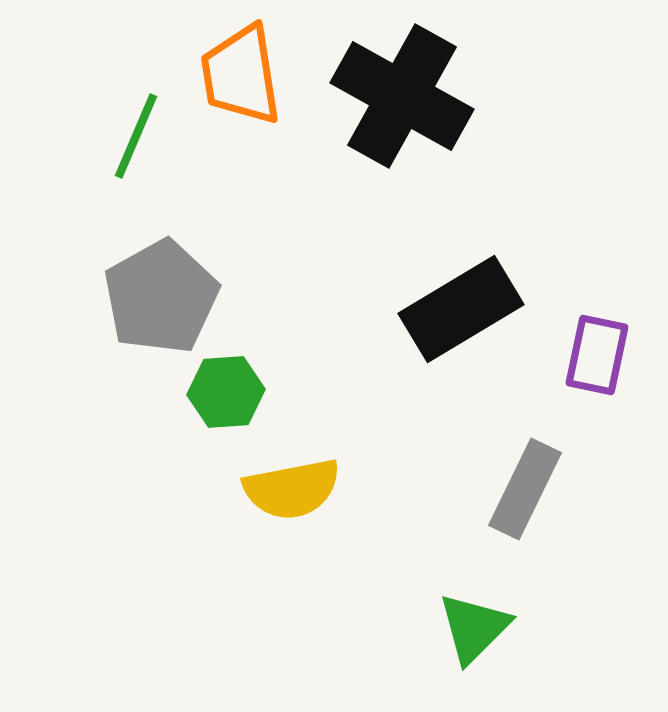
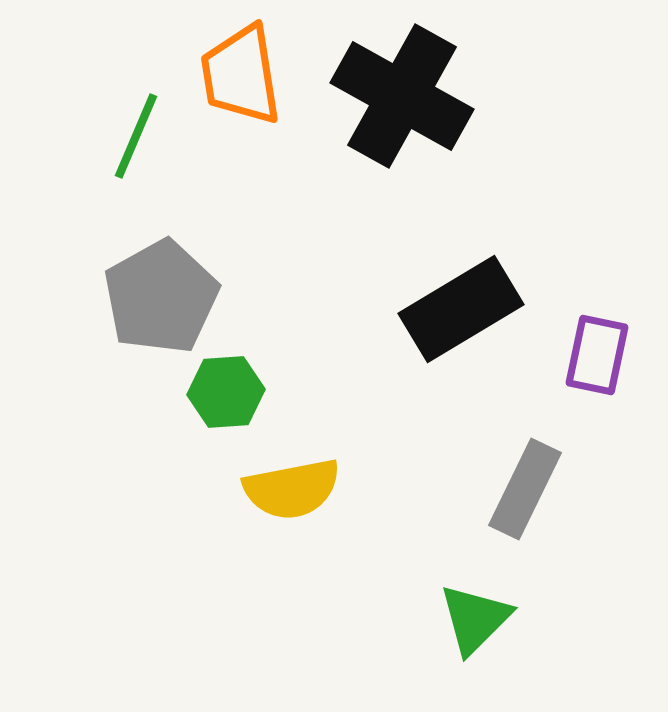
green triangle: moved 1 px right, 9 px up
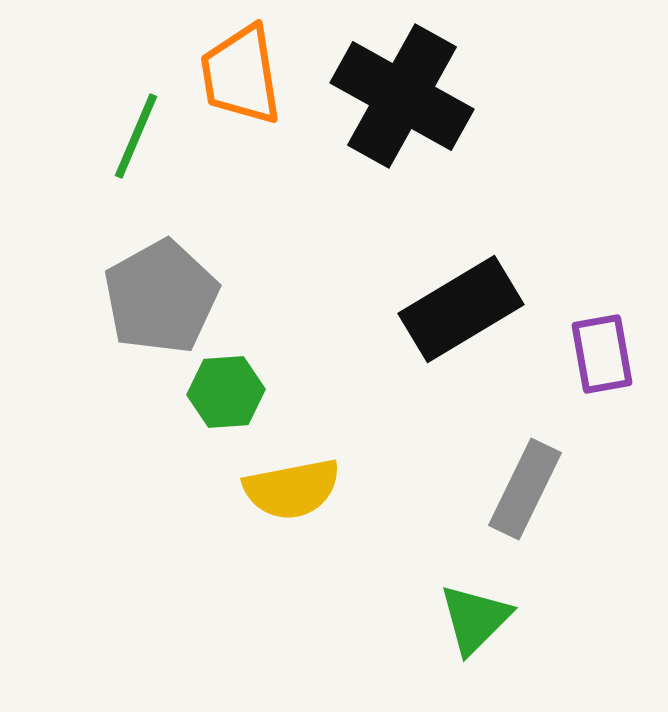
purple rectangle: moved 5 px right, 1 px up; rotated 22 degrees counterclockwise
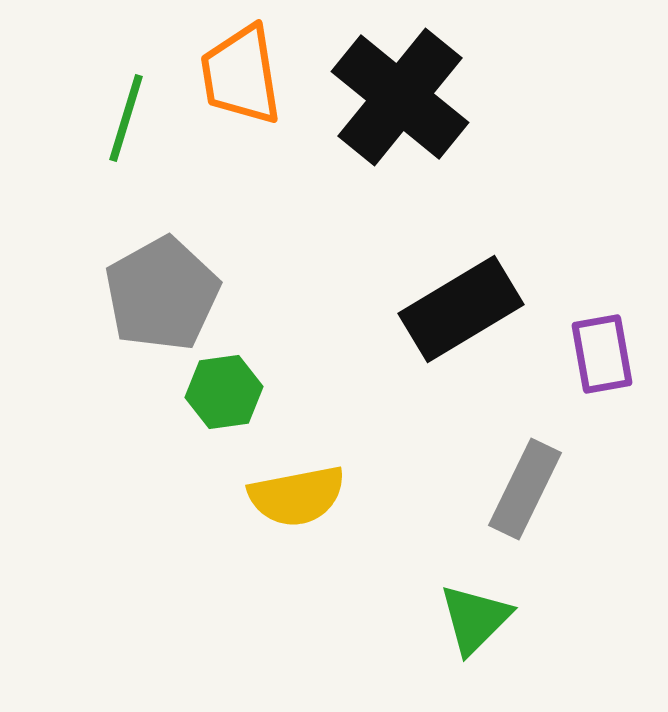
black cross: moved 2 px left, 1 px down; rotated 10 degrees clockwise
green line: moved 10 px left, 18 px up; rotated 6 degrees counterclockwise
gray pentagon: moved 1 px right, 3 px up
green hexagon: moved 2 px left; rotated 4 degrees counterclockwise
yellow semicircle: moved 5 px right, 7 px down
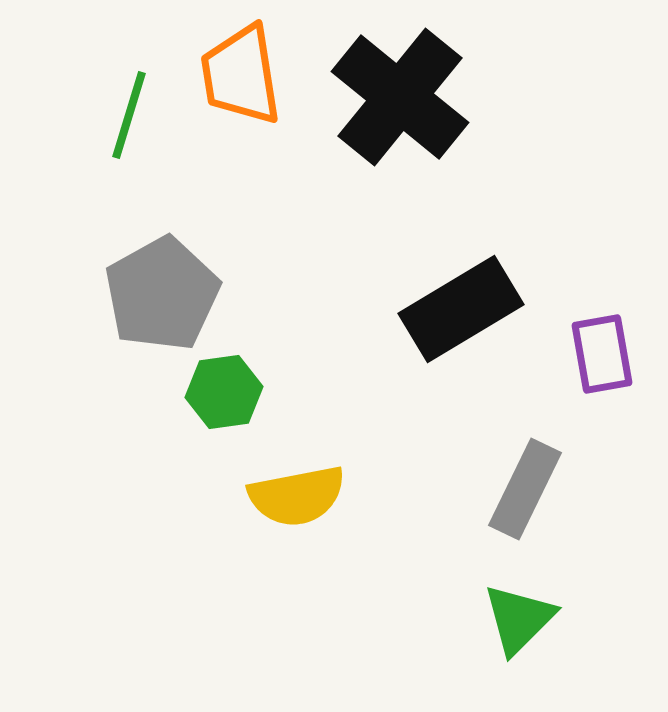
green line: moved 3 px right, 3 px up
green triangle: moved 44 px right
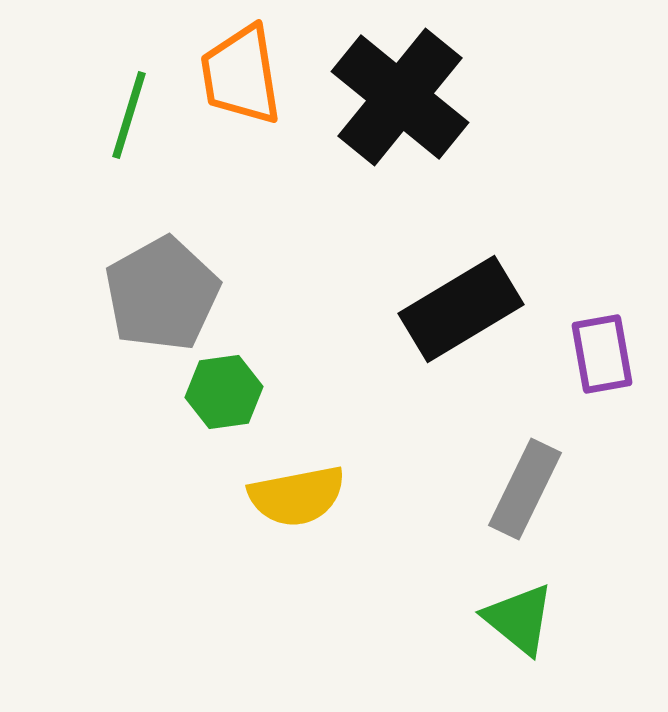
green triangle: rotated 36 degrees counterclockwise
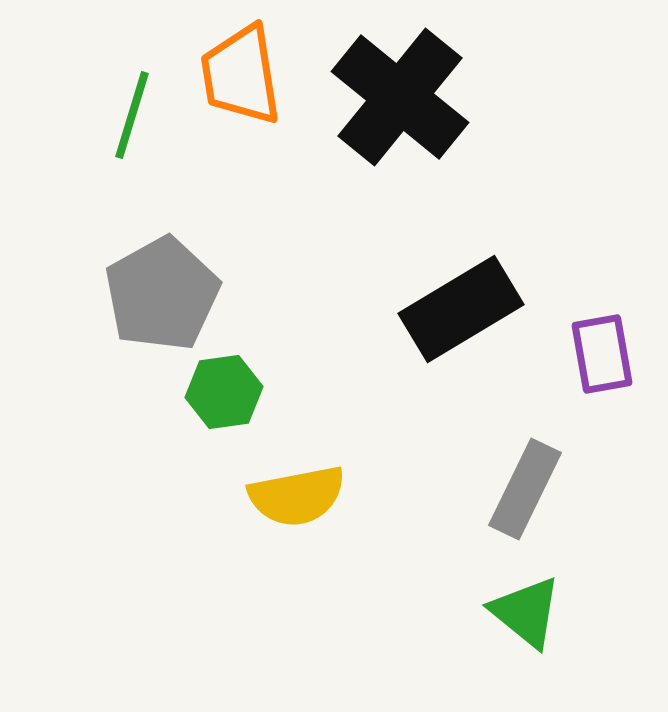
green line: moved 3 px right
green triangle: moved 7 px right, 7 px up
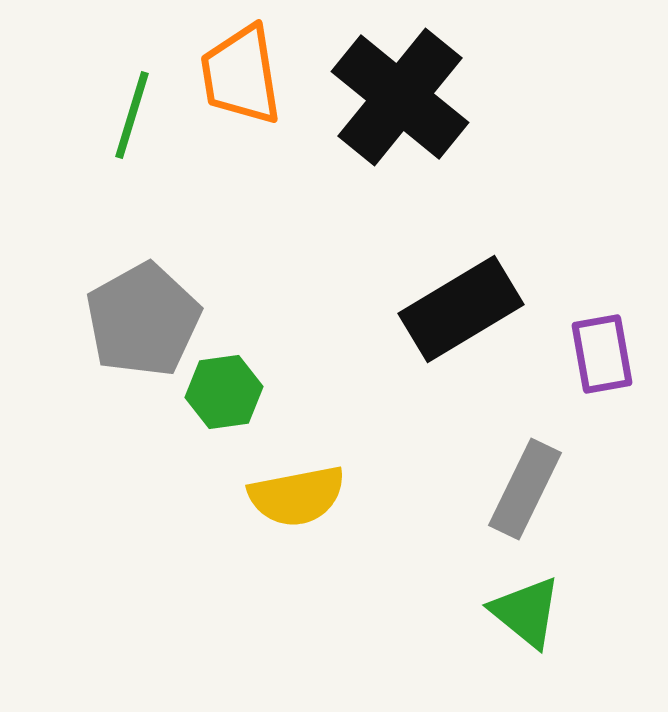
gray pentagon: moved 19 px left, 26 px down
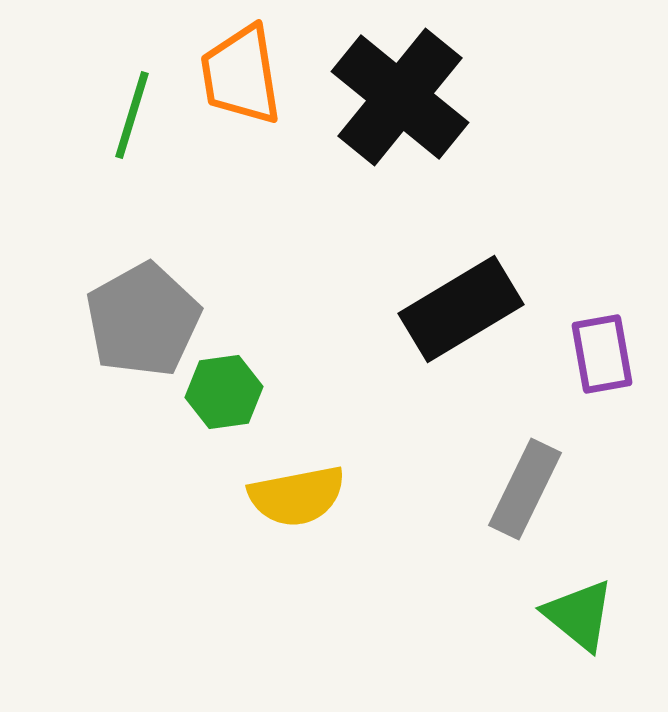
green triangle: moved 53 px right, 3 px down
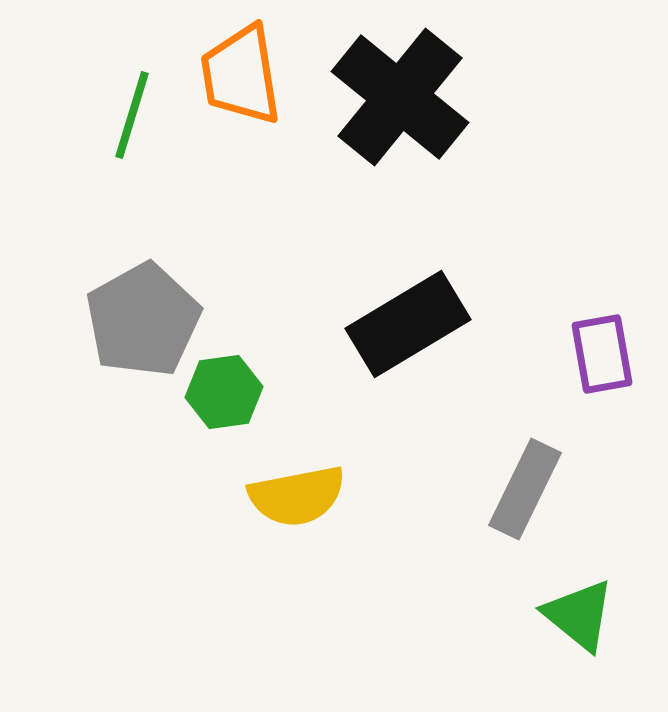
black rectangle: moved 53 px left, 15 px down
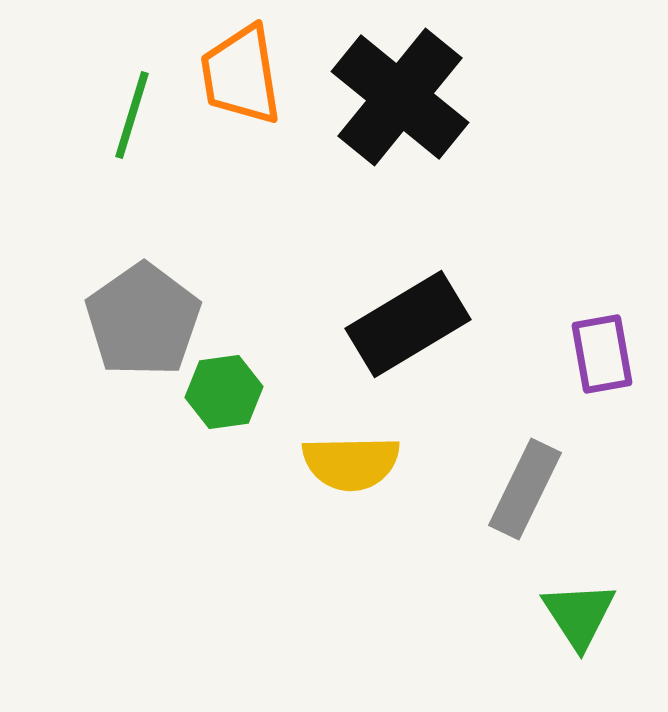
gray pentagon: rotated 6 degrees counterclockwise
yellow semicircle: moved 54 px right, 33 px up; rotated 10 degrees clockwise
green triangle: rotated 18 degrees clockwise
